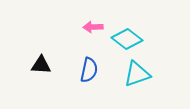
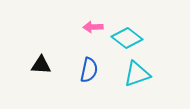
cyan diamond: moved 1 px up
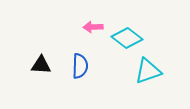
blue semicircle: moved 9 px left, 4 px up; rotated 10 degrees counterclockwise
cyan triangle: moved 11 px right, 3 px up
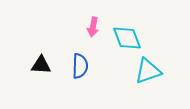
pink arrow: rotated 78 degrees counterclockwise
cyan diamond: rotated 32 degrees clockwise
